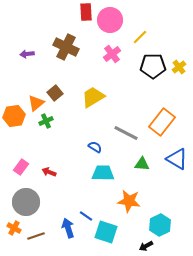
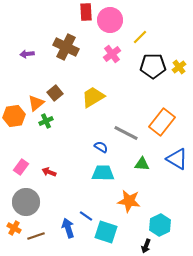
blue semicircle: moved 6 px right
black arrow: rotated 40 degrees counterclockwise
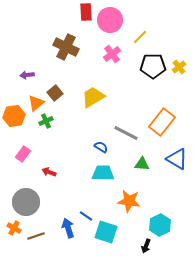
purple arrow: moved 21 px down
pink rectangle: moved 2 px right, 13 px up
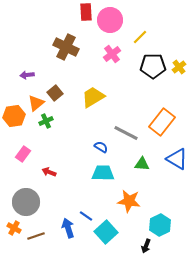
cyan square: rotated 30 degrees clockwise
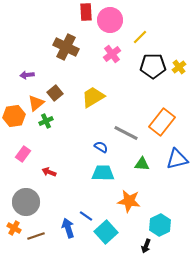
blue triangle: rotated 45 degrees counterclockwise
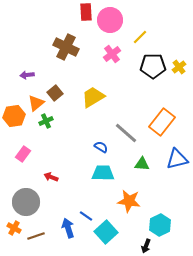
gray line: rotated 15 degrees clockwise
red arrow: moved 2 px right, 5 px down
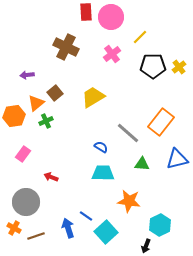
pink circle: moved 1 px right, 3 px up
orange rectangle: moved 1 px left
gray line: moved 2 px right
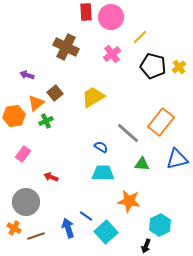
black pentagon: rotated 15 degrees clockwise
purple arrow: rotated 24 degrees clockwise
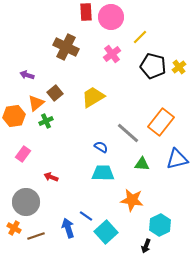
orange star: moved 3 px right, 1 px up
